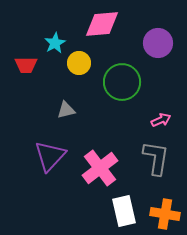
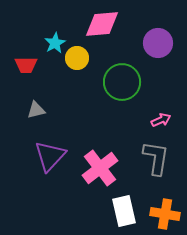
yellow circle: moved 2 px left, 5 px up
gray triangle: moved 30 px left
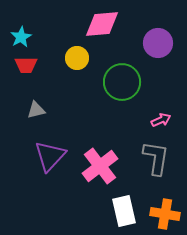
cyan star: moved 34 px left, 6 px up
pink cross: moved 2 px up
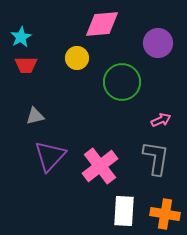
gray triangle: moved 1 px left, 6 px down
white rectangle: rotated 16 degrees clockwise
